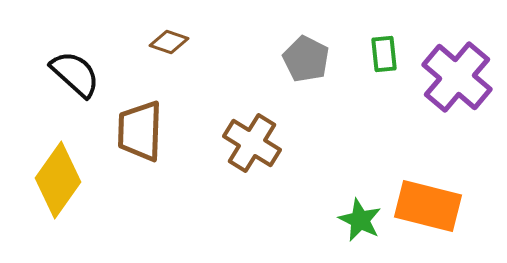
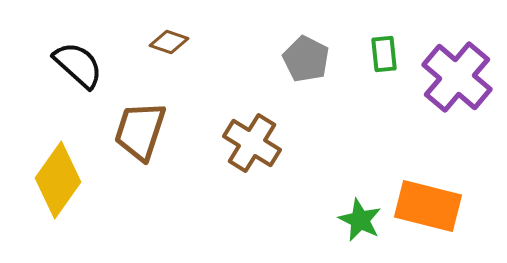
black semicircle: moved 3 px right, 9 px up
brown trapezoid: rotated 16 degrees clockwise
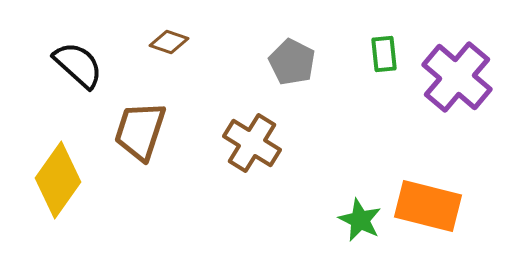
gray pentagon: moved 14 px left, 3 px down
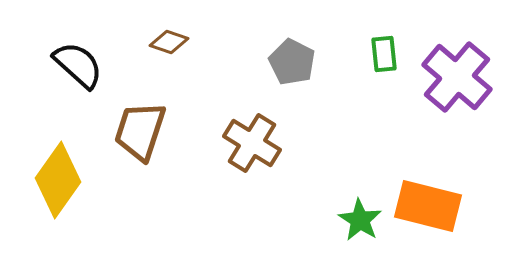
green star: rotated 6 degrees clockwise
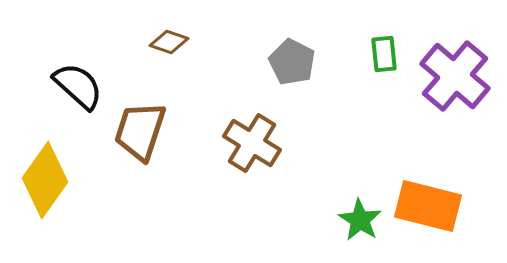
black semicircle: moved 21 px down
purple cross: moved 2 px left, 1 px up
yellow diamond: moved 13 px left
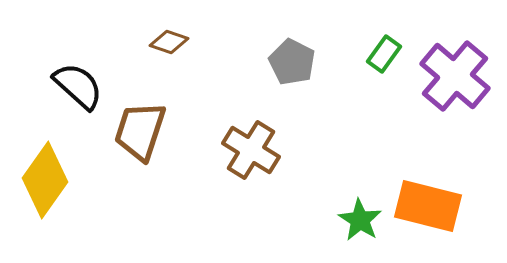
green rectangle: rotated 42 degrees clockwise
brown cross: moved 1 px left, 7 px down
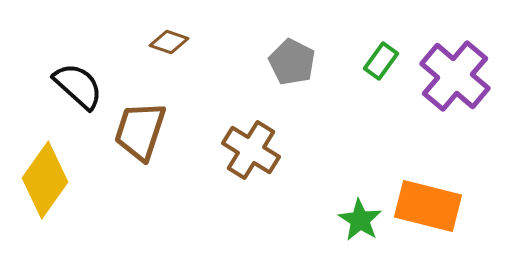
green rectangle: moved 3 px left, 7 px down
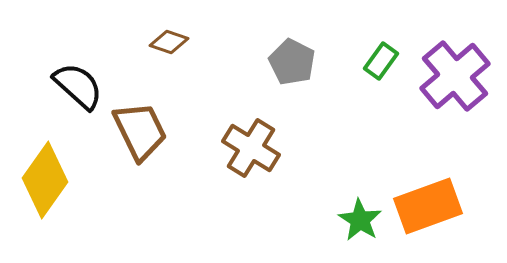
purple cross: rotated 10 degrees clockwise
brown trapezoid: rotated 136 degrees clockwise
brown cross: moved 2 px up
orange rectangle: rotated 34 degrees counterclockwise
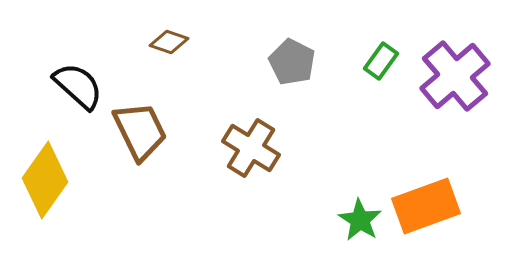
orange rectangle: moved 2 px left
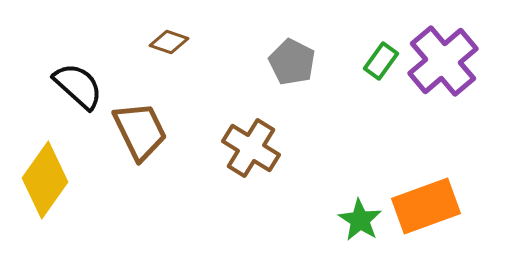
purple cross: moved 12 px left, 15 px up
